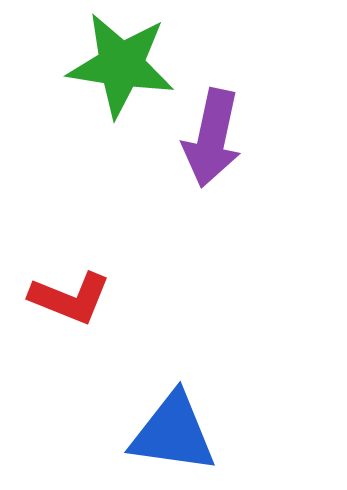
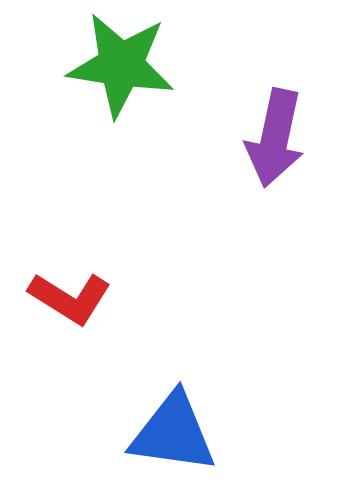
purple arrow: moved 63 px right
red L-shape: rotated 10 degrees clockwise
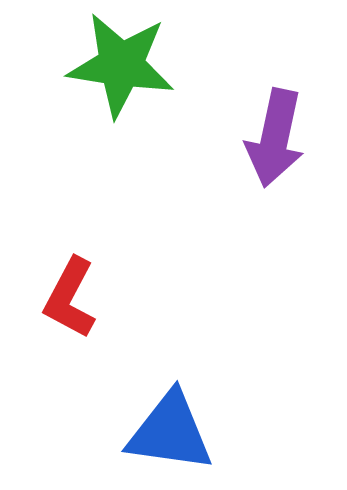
red L-shape: rotated 86 degrees clockwise
blue triangle: moved 3 px left, 1 px up
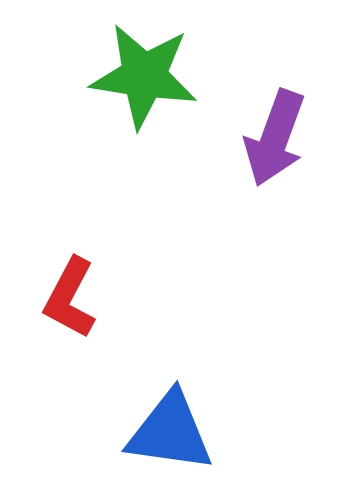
green star: moved 23 px right, 11 px down
purple arrow: rotated 8 degrees clockwise
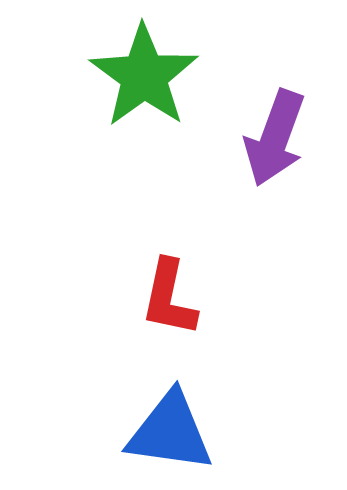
green star: rotated 27 degrees clockwise
red L-shape: moved 99 px right; rotated 16 degrees counterclockwise
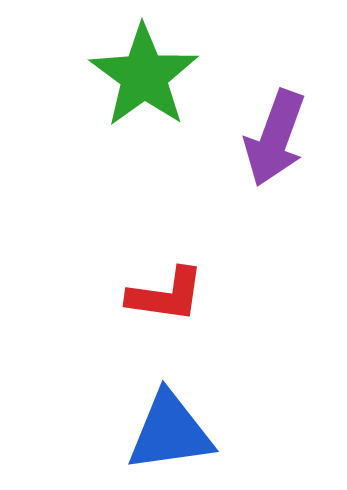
red L-shape: moved 3 px left, 3 px up; rotated 94 degrees counterclockwise
blue triangle: rotated 16 degrees counterclockwise
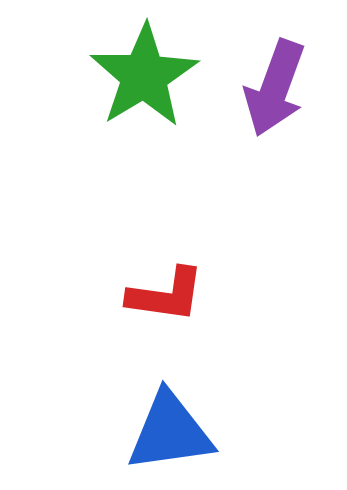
green star: rotated 5 degrees clockwise
purple arrow: moved 50 px up
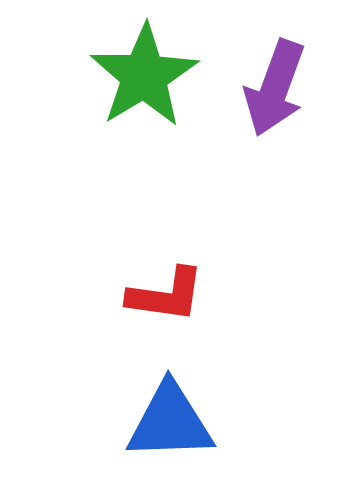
blue triangle: moved 10 px up; rotated 6 degrees clockwise
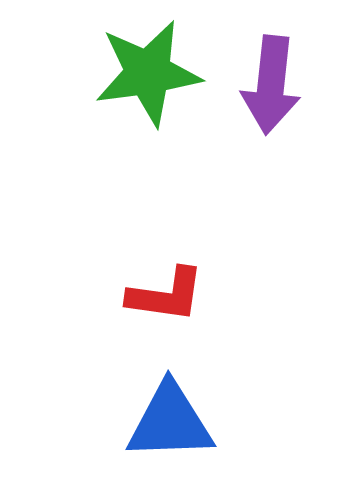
green star: moved 4 px right, 3 px up; rotated 23 degrees clockwise
purple arrow: moved 4 px left, 3 px up; rotated 14 degrees counterclockwise
